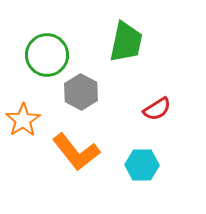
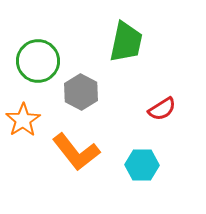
green circle: moved 9 px left, 6 px down
red semicircle: moved 5 px right
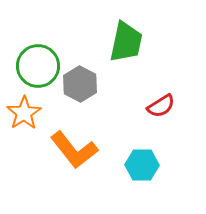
green circle: moved 5 px down
gray hexagon: moved 1 px left, 8 px up
red semicircle: moved 1 px left, 3 px up
orange star: moved 1 px right, 7 px up
orange L-shape: moved 2 px left, 2 px up
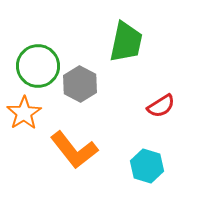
cyan hexagon: moved 5 px right, 1 px down; rotated 16 degrees clockwise
